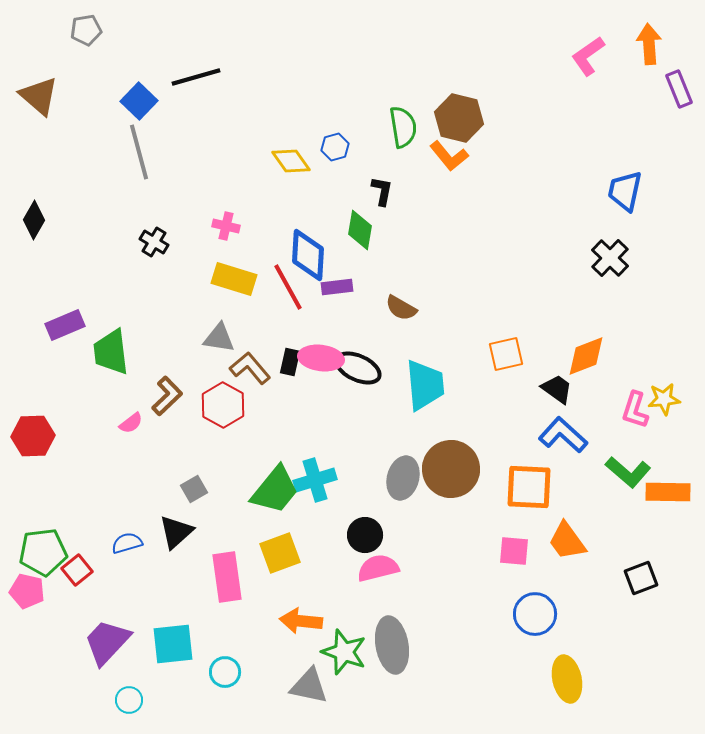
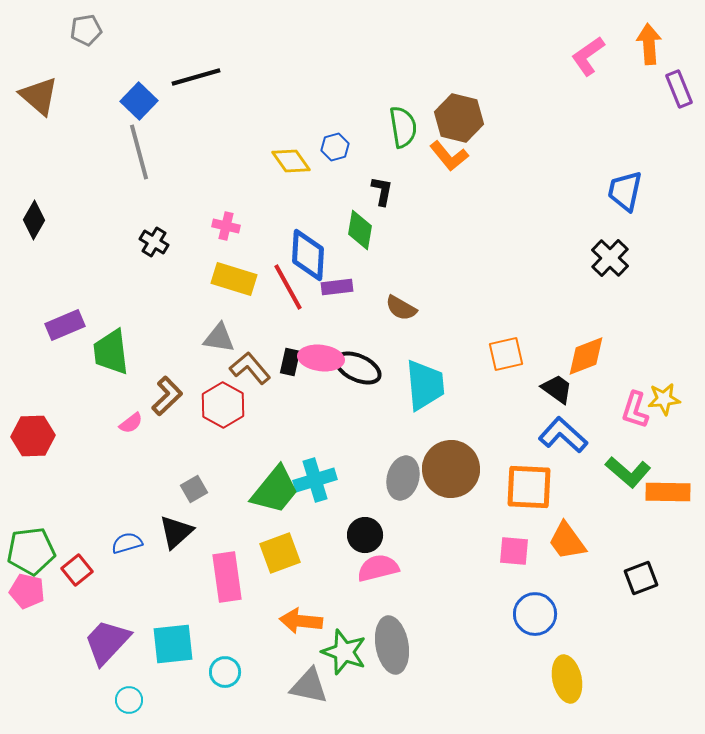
green pentagon at (43, 552): moved 12 px left, 1 px up
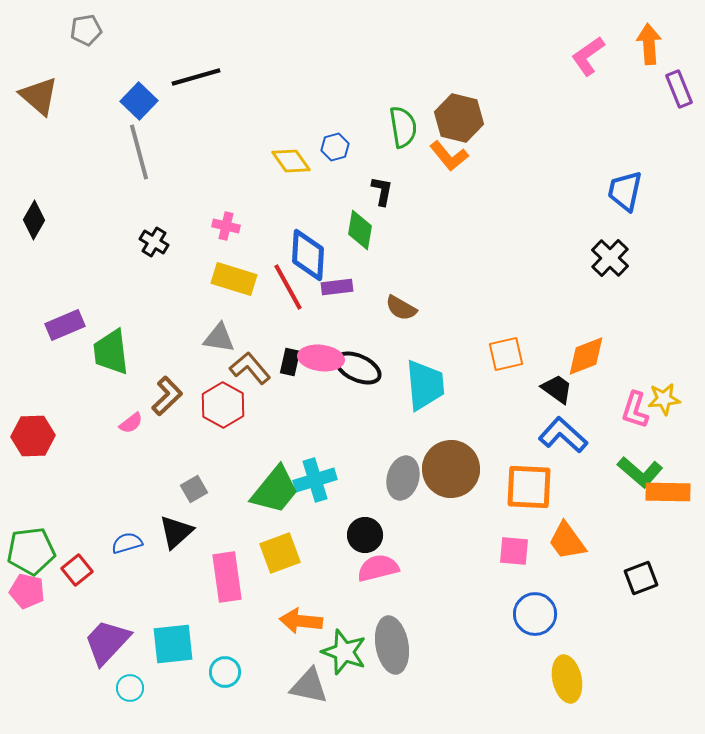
green L-shape at (628, 472): moved 12 px right
cyan circle at (129, 700): moved 1 px right, 12 px up
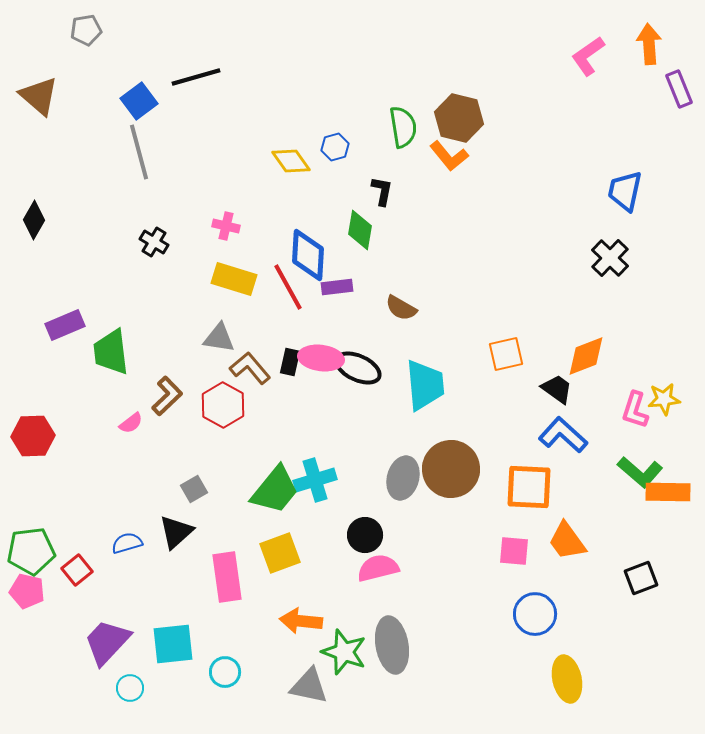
blue square at (139, 101): rotated 9 degrees clockwise
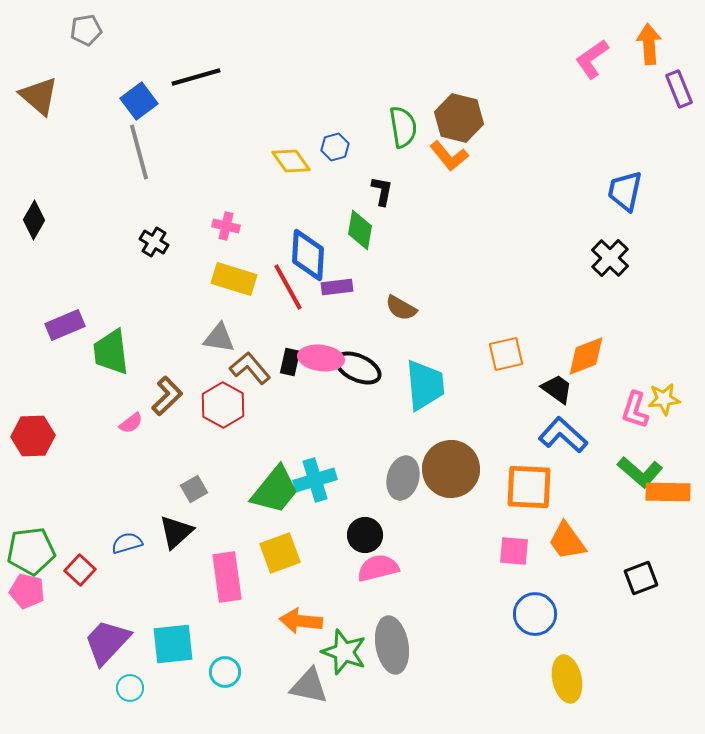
pink L-shape at (588, 56): moved 4 px right, 3 px down
red square at (77, 570): moved 3 px right; rotated 8 degrees counterclockwise
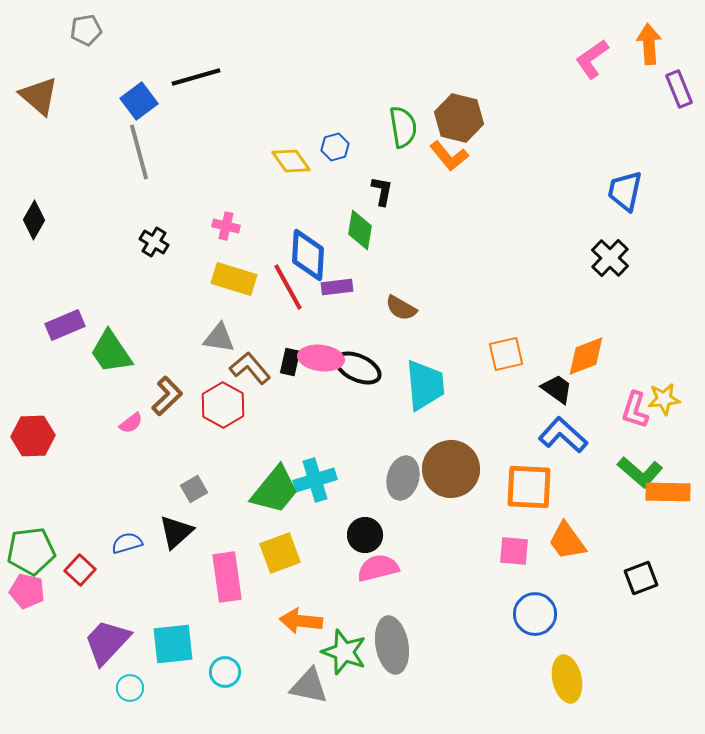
green trapezoid at (111, 352): rotated 27 degrees counterclockwise
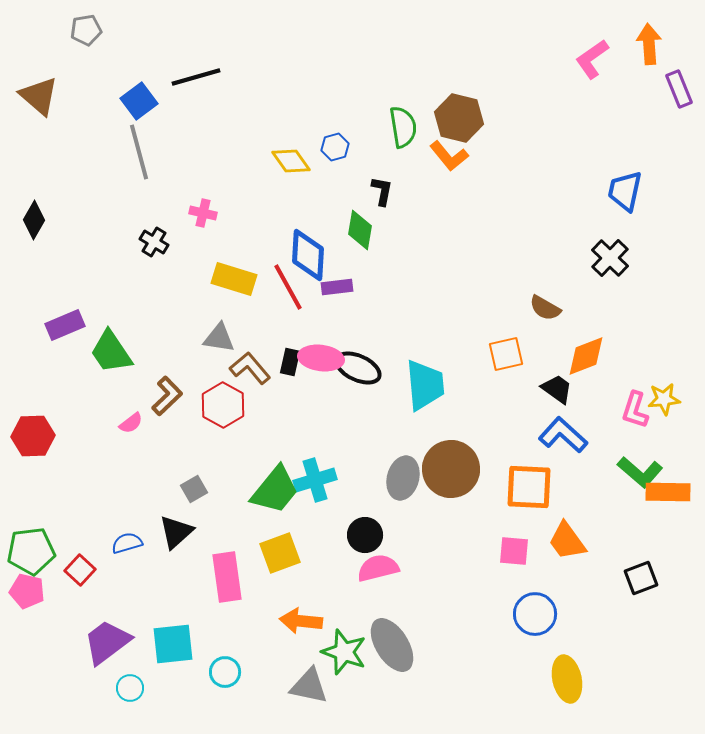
pink cross at (226, 226): moved 23 px left, 13 px up
brown semicircle at (401, 308): moved 144 px right
purple trapezoid at (107, 642): rotated 10 degrees clockwise
gray ellipse at (392, 645): rotated 22 degrees counterclockwise
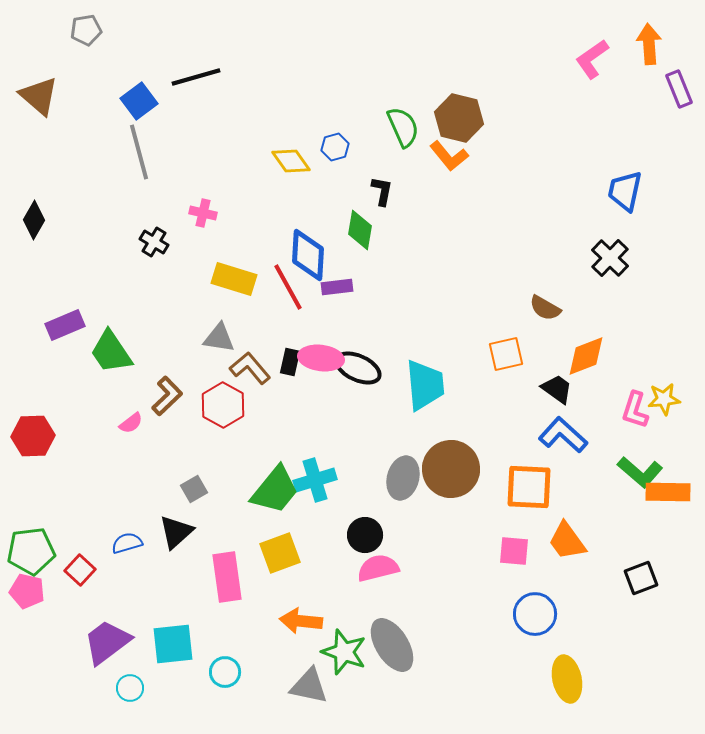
green semicircle at (403, 127): rotated 15 degrees counterclockwise
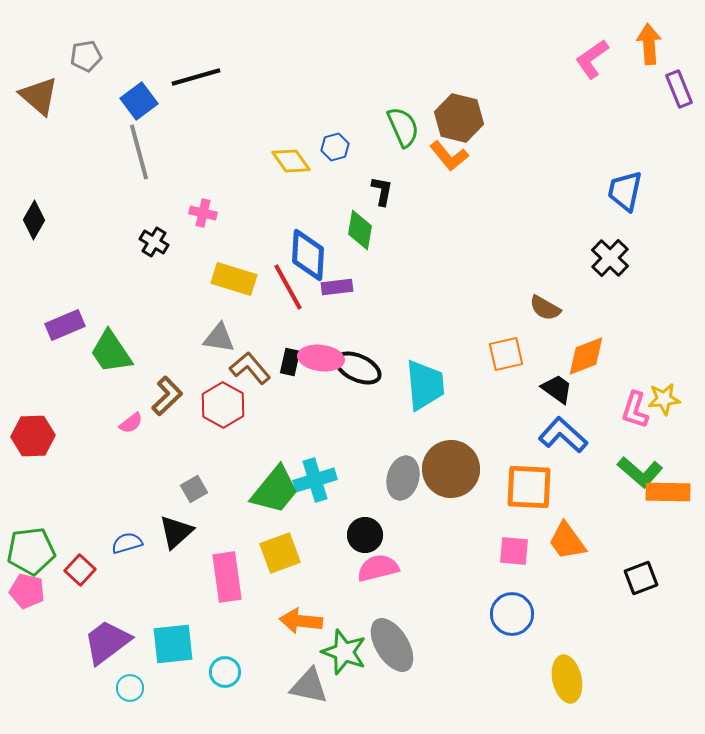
gray pentagon at (86, 30): moved 26 px down
blue circle at (535, 614): moved 23 px left
